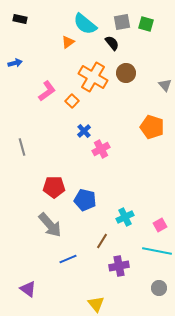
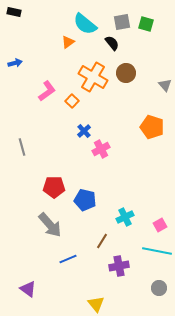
black rectangle: moved 6 px left, 7 px up
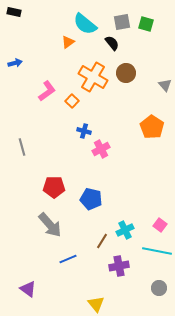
orange pentagon: rotated 15 degrees clockwise
blue cross: rotated 32 degrees counterclockwise
blue pentagon: moved 6 px right, 1 px up
cyan cross: moved 13 px down
pink square: rotated 24 degrees counterclockwise
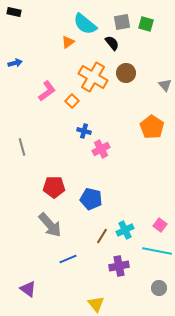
brown line: moved 5 px up
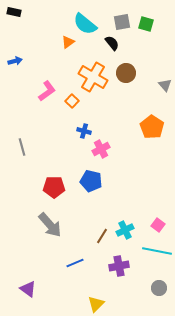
blue arrow: moved 2 px up
blue pentagon: moved 18 px up
pink square: moved 2 px left
blue line: moved 7 px right, 4 px down
yellow triangle: rotated 24 degrees clockwise
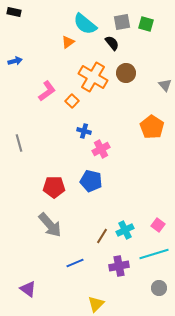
gray line: moved 3 px left, 4 px up
cyan line: moved 3 px left, 3 px down; rotated 28 degrees counterclockwise
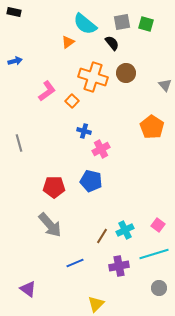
orange cross: rotated 12 degrees counterclockwise
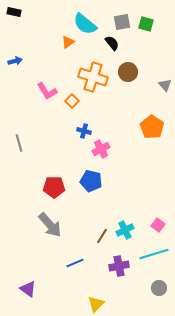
brown circle: moved 2 px right, 1 px up
pink L-shape: rotated 95 degrees clockwise
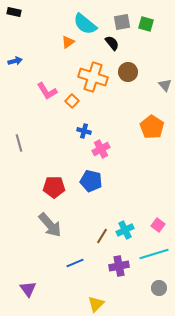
purple triangle: rotated 18 degrees clockwise
